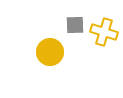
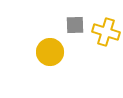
yellow cross: moved 2 px right
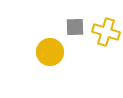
gray square: moved 2 px down
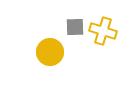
yellow cross: moved 3 px left, 1 px up
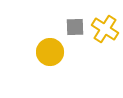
yellow cross: moved 2 px right, 2 px up; rotated 16 degrees clockwise
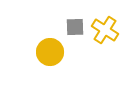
yellow cross: moved 1 px down
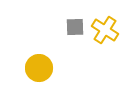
yellow circle: moved 11 px left, 16 px down
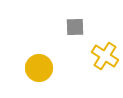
yellow cross: moved 26 px down
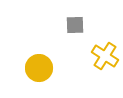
gray square: moved 2 px up
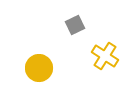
gray square: rotated 24 degrees counterclockwise
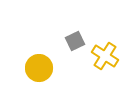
gray square: moved 16 px down
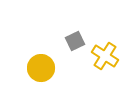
yellow circle: moved 2 px right
